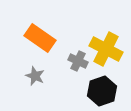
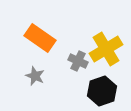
yellow cross: rotated 32 degrees clockwise
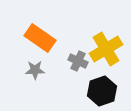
gray star: moved 6 px up; rotated 24 degrees counterclockwise
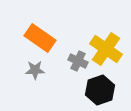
yellow cross: rotated 24 degrees counterclockwise
black hexagon: moved 2 px left, 1 px up
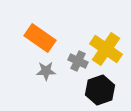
gray star: moved 11 px right, 1 px down
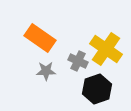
black hexagon: moved 3 px left, 1 px up
